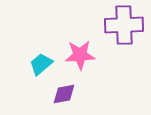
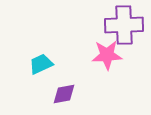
pink star: moved 27 px right
cyan trapezoid: rotated 15 degrees clockwise
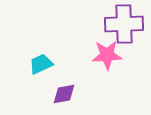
purple cross: moved 1 px up
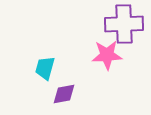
cyan trapezoid: moved 4 px right, 4 px down; rotated 50 degrees counterclockwise
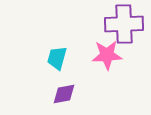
cyan trapezoid: moved 12 px right, 10 px up
